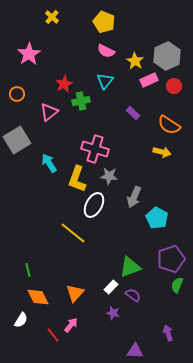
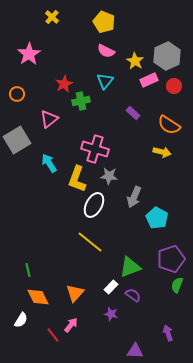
pink triangle: moved 7 px down
yellow line: moved 17 px right, 9 px down
purple star: moved 2 px left, 1 px down
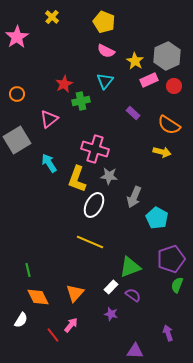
pink star: moved 12 px left, 17 px up
yellow line: rotated 16 degrees counterclockwise
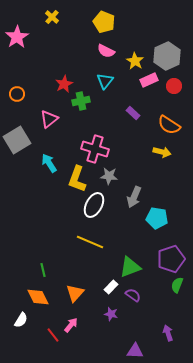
cyan pentagon: rotated 20 degrees counterclockwise
green line: moved 15 px right
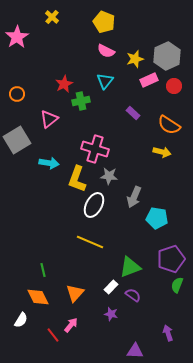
yellow star: moved 2 px up; rotated 24 degrees clockwise
cyan arrow: rotated 132 degrees clockwise
